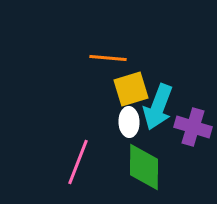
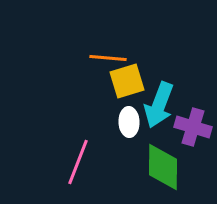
yellow square: moved 4 px left, 8 px up
cyan arrow: moved 1 px right, 2 px up
green diamond: moved 19 px right
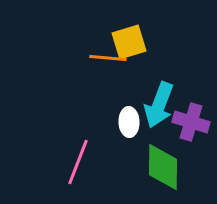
yellow square: moved 2 px right, 39 px up
purple cross: moved 2 px left, 5 px up
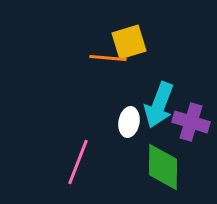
white ellipse: rotated 12 degrees clockwise
